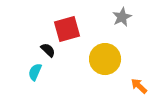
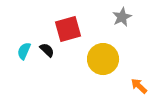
red square: moved 1 px right
black semicircle: moved 1 px left
yellow circle: moved 2 px left
cyan semicircle: moved 11 px left, 21 px up
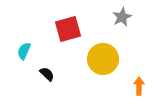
black semicircle: moved 24 px down
orange arrow: rotated 48 degrees clockwise
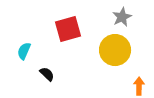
yellow circle: moved 12 px right, 9 px up
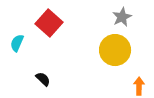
red square: moved 19 px left, 6 px up; rotated 32 degrees counterclockwise
cyan semicircle: moved 7 px left, 8 px up
black semicircle: moved 4 px left, 5 px down
